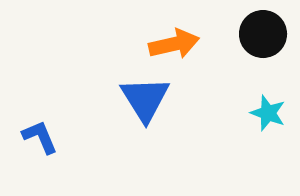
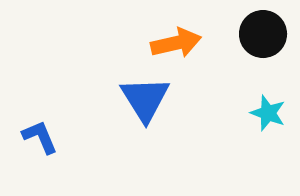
orange arrow: moved 2 px right, 1 px up
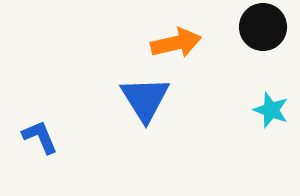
black circle: moved 7 px up
cyan star: moved 3 px right, 3 px up
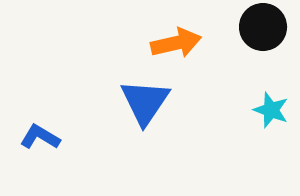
blue triangle: moved 3 px down; rotated 6 degrees clockwise
blue L-shape: rotated 36 degrees counterclockwise
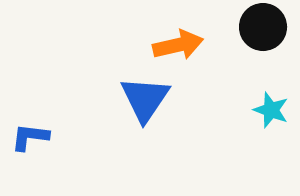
orange arrow: moved 2 px right, 2 px down
blue triangle: moved 3 px up
blue L-shape: moved 10 px left; rotated 24 degrees counterclockwise
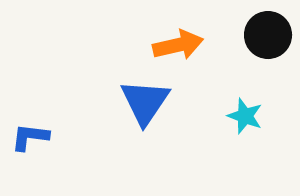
black circle: moved 5 px right, 8 px down
blue triangle: moved 3 px down
cyan star: moved 26 px left, 6 px down
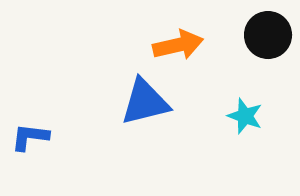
blue triangle: rotated 42 degrees clockwise
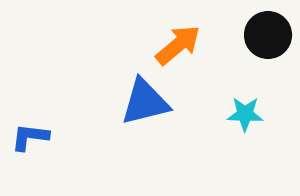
orange arrow: rotated 27 degrees counterclockwise
cyan star: moved 2 px up; rotated 18 degrees counterclockwise
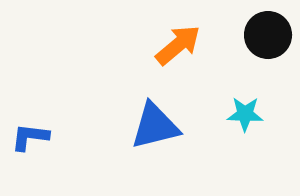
blue triangle: moved 10 px right, 24 px down
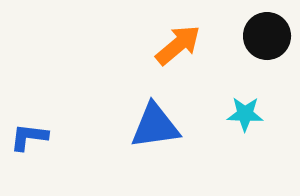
black circle: moved 1 px left, 1 px down
blue triangle: rotated 6 degrees clockwise
blue L-shape: moved 1 px left
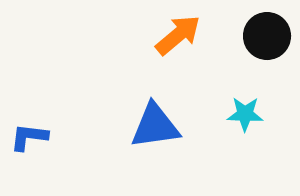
orange arrow: moved 10 px up
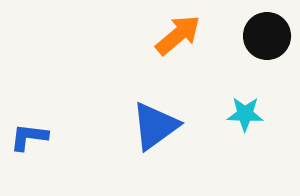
blue triangle: rotated 28 degrees counterclockwise
